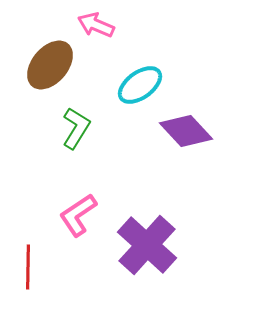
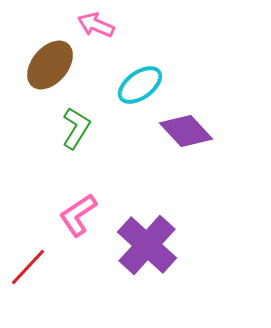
red line: rotated 42 degrees clockwise
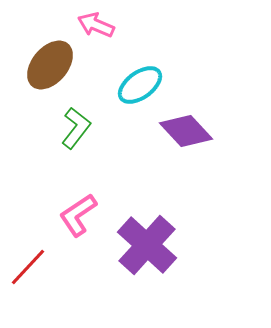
green L-shape: rotated 6 degrees clockwise
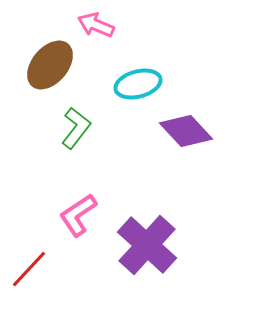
cyan ellipse: moved 2 px left, 1 px up; rotated 21 degrees clockwise
red line: moved 1 px right, 2 px down
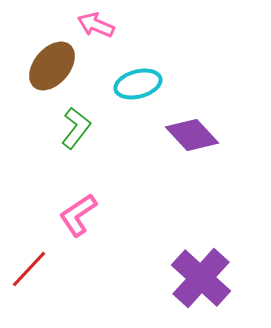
brown ellipse: moved 2 px right, 1 px down
purple diamond: moved 6 px right, 4 px down
purple cross: moved 54 px right, 33 px down
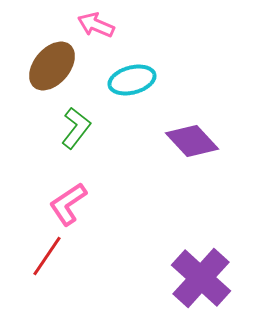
cyan ellipse: moved 6 px left, 4 px up
purple diamond: moved 6 px down
pink L-shape: moved 10 px left, 11 px up
red line: moved 18 px right, 13 px up; rotated 9 degrees counterclockwise
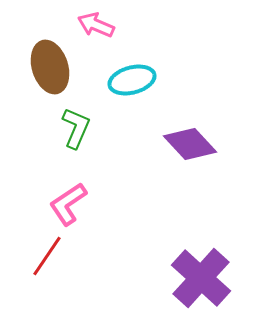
brown ellipse: moved 2 px left, 1 px down; rotated 57 degrees counterclockwise
green L-shape: rotated 15 degrees counterclockwise
purple diamond: moved 2 px left, 3 px down
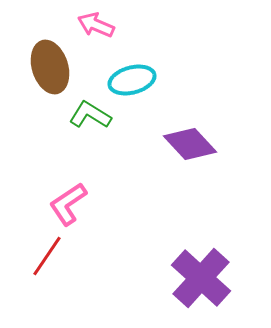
green L-shape: moved 14 px right, 13 px up; rotated 81 degrees counterclockwise
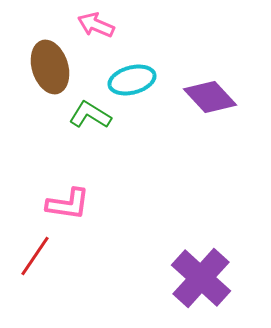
purple diamond: moved 20 px right, 47 px up
pink L-shape: rotated 138 degrees counterclockwise
red line: moved 12 px left
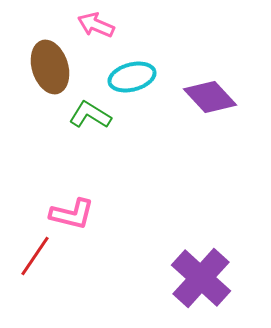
cyan ellipse: moved 3 px up
pink L-shape: moved 4 px right, 10 px down; rotated 6 degrees clockwise
